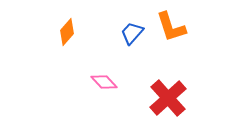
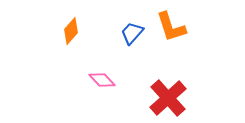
orange diamond: moved 4 px right, 1 px up
pink diamond: moved 2 px left, 2 px up
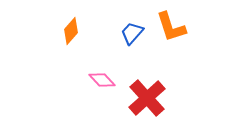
red cross: moved 21 px left
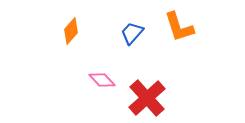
orange L-shape: moved 8 px right
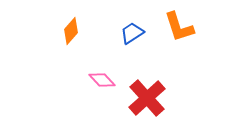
blue trapezoid: rotated 15 degrees clockwise
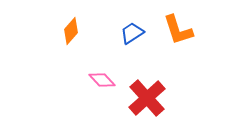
orange L-shape: moved 1 px left, 3 px down
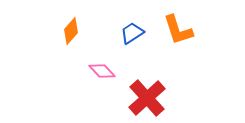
pink diamond: moved 9 px up
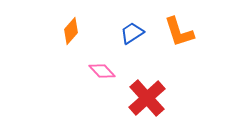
orange L-shape: moved 1 px right, 2 px down
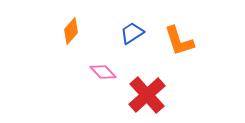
orange L-shape: moved 9 px down
pink diamond: moved 1 px right, 1 px down
red cross: moved 3 px up
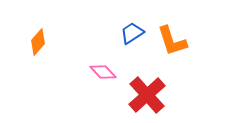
orange diamond: moved 33 px left, 11 px down
orange L-shape: moved 7 px left
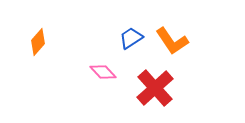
blue trapezoid: moved 1 px left, 5 px down
orange L-shape: rotated 16 degrees counterclockwise
red cross: moved 8 px right, 7 px up
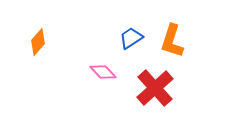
orange L-shape: rotated 52 degrees clockwise
